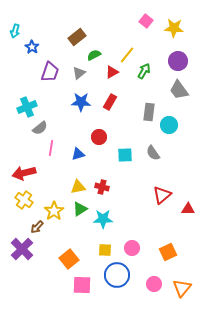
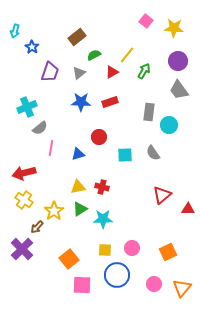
red rectangle at (110, 102): rotated 42 degrees clockwise
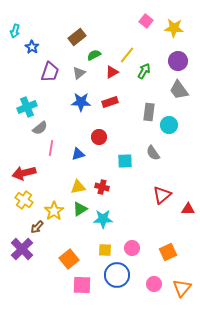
cyan square at (125, 155): moved 6 px down
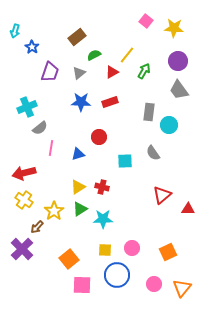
yellow triangle at (78, 187): rotated 21 degrees counterclockwise
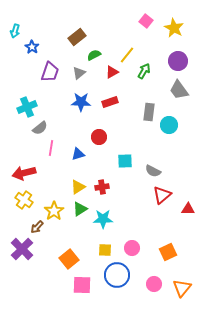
yellow star at (174, 28): rotated 24 degrees clockwise
gray semicircle at (153, 153): moved 18 px down; rotated 28 degrees counterclockwise
red cross at (102, 187): rotated 24 degrees counterclockwise
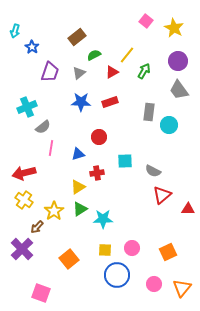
gray semicircle at (40, 128): moved 3 px right, 1 px up
red cross at (102, 187): moved 5 px left, 14 px up
pink square at (82, 285): moved 41 px left, 8 px down; rotated 18 degrees clockwise
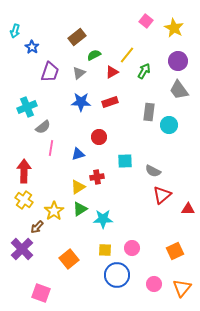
red arrow at (24, 173): moved 2 px up; rotated 105 degrees clockwise
red cross at (97, 173): moved 4 px down
orange square at (168, 252): moved 7 px right, 1 px up
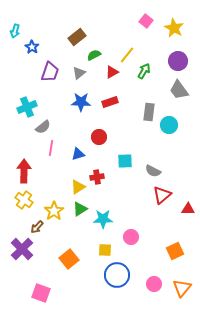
pink circle at (132, 248): moved 1 px left, 11 px up
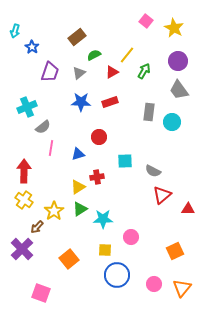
cyan circle at (169, 125): moved 3 px right, 3 px up
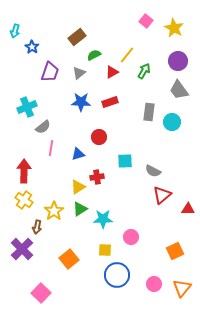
brown arrow at (37, 227): rotated 32 degrees counterclockwise
pink square at (41, 293): rotated 24 degrees clockwise
